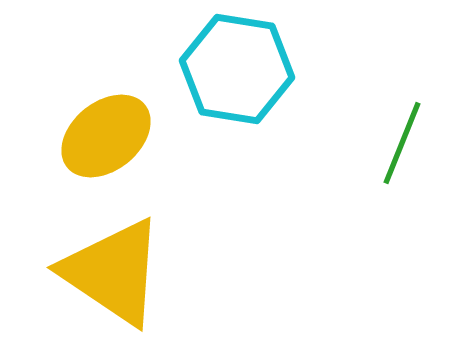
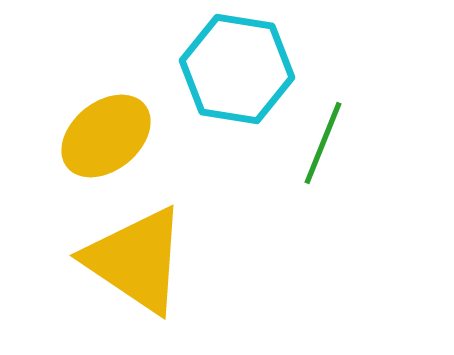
green line: moved 79 px left
yellow triangle: moved 23 px right, 12 px up
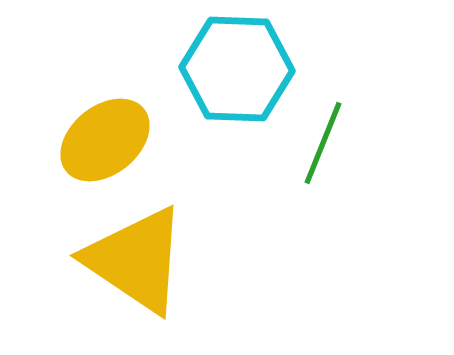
cyan hexagon: rotated 7 degrees counterclockwise
yellow ellipse: moved 1 px left, 4 px down
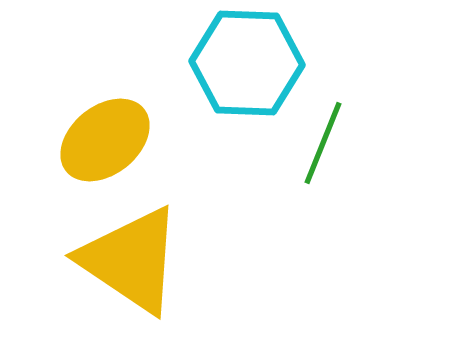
cyan hexagon: moved 10 px right, 6 px up
yellow triangle: moved 5 px left
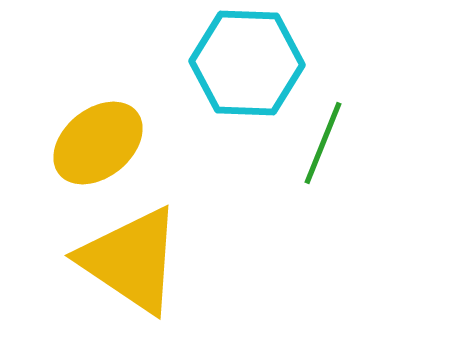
yellow ellipse: moved 7 px left, 3 px down
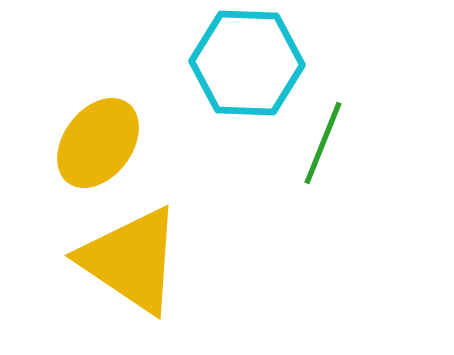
yellow ellipse: rotated 14 degrees counterclockwise
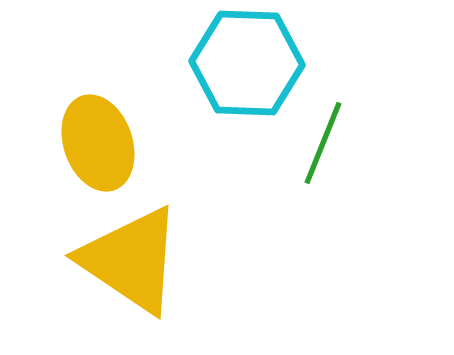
yellow ellipse: rotated 56 degrees counterclockwise
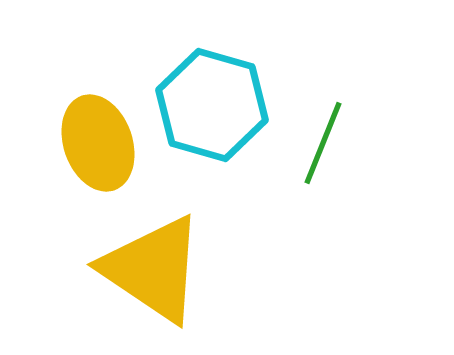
cyan hexagon: moved 35 px left, 42 px down; rotated 14 degrees clockwise
yellow triangle: moved 22 px right, 9 px down
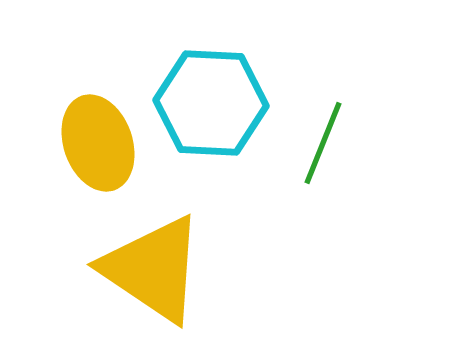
cyan hexagon: moved 1 px left, 2 px up; rotated 13 degrees counterclockwise
